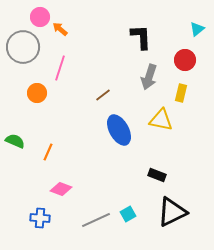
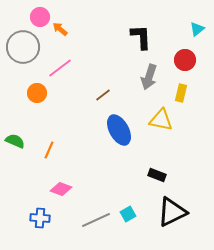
pink line: rotated 35 degrees clockwise
orange line: moved 1 px right, 2 px up
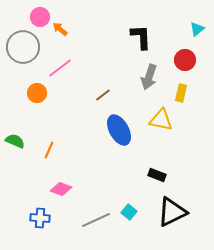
cyan square: moved 1 px right, 2 px up; rotated 21 degrees counterclockwise
